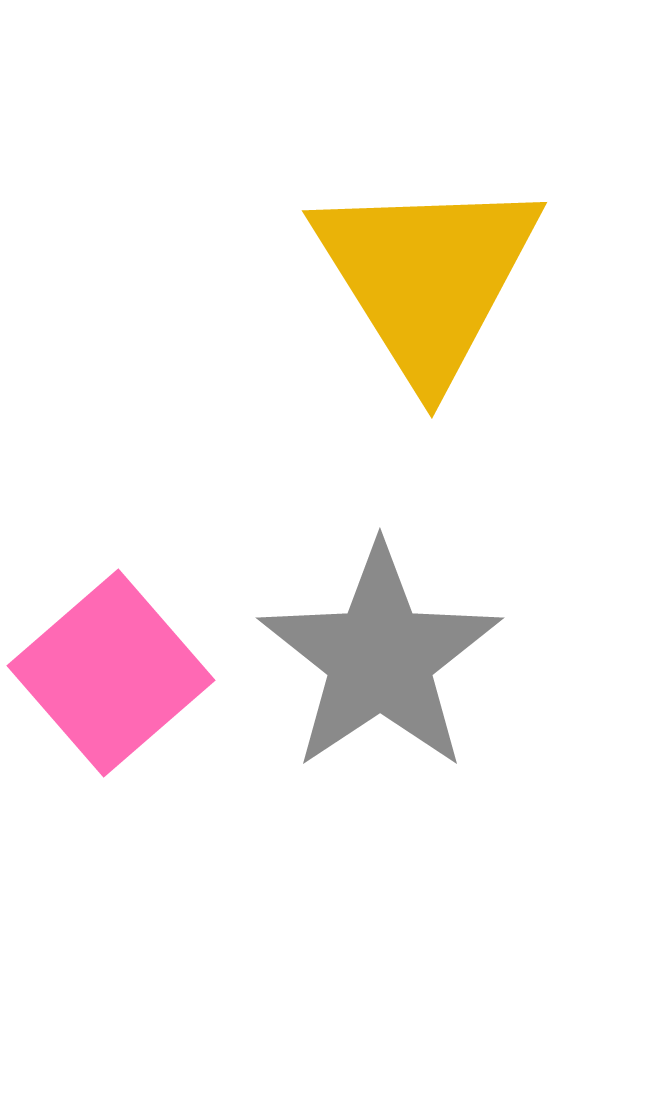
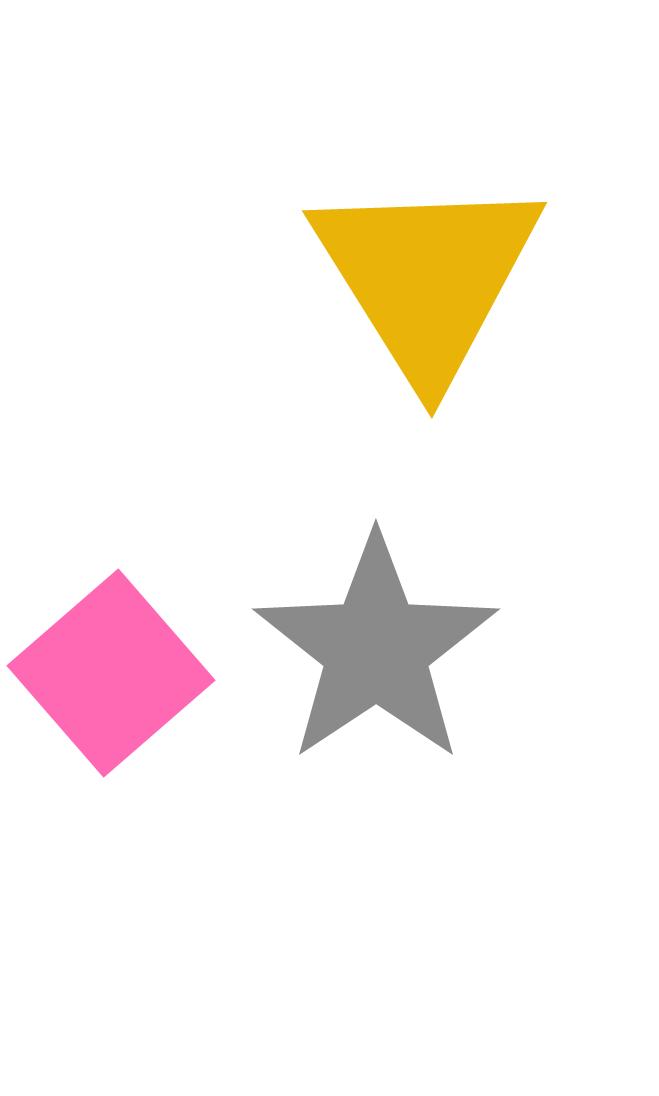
gray star: moved 4 px left, 9 px up
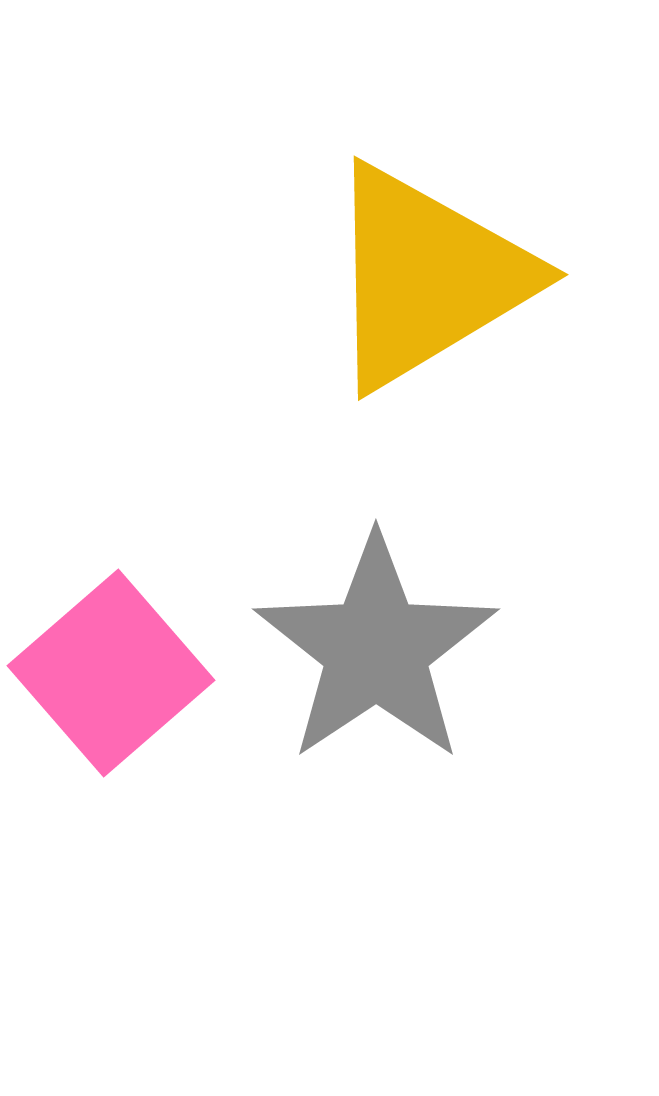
yellow triangle: rotated 31 degrees clockwise
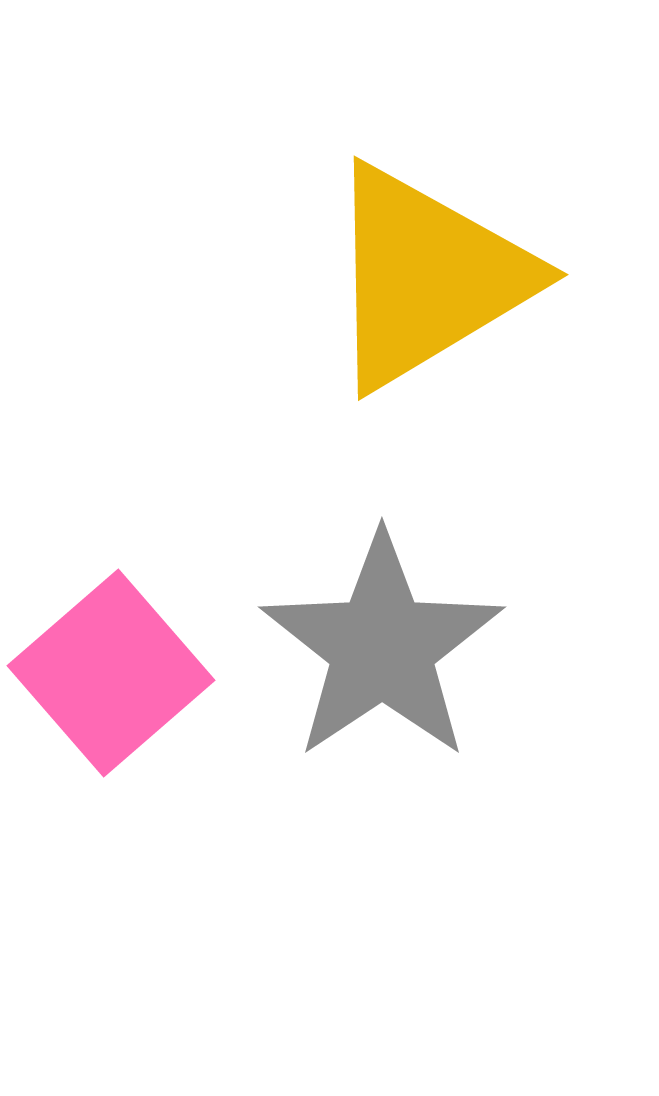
gray star: moved 6 px right, 2 px up
